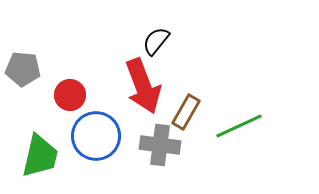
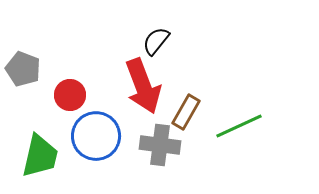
gray pentagon: rotated 16 degrees clockwise
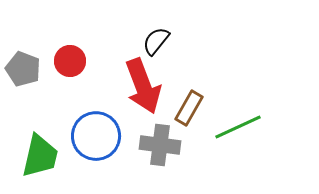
red circle: moved 34 px up
brown rectangle: moved 3 px right, 4 px up
green line: moved 1 px left, 1 px down
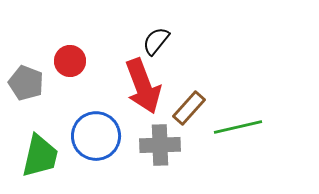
gray pentagon: moved 3 px right, 14 px down
brown rectangle: rotated 12 degrees clockwise
green line: rotated 12 degrees clockwise
gray cross: rotated 9 degrees counterclockwise
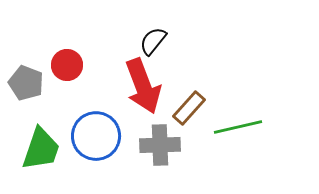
black semicircle: moved 3 px left
red circle: moved 3 px left, 4 px down
green trapezoid: moved 1 px right, 7 px up; rotated 6 degrees clockwise
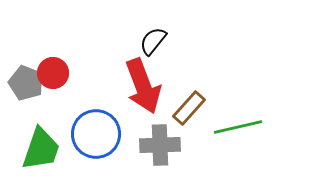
red circle: moved 14 px left, 8 px down
blue circle: moved 2 px up
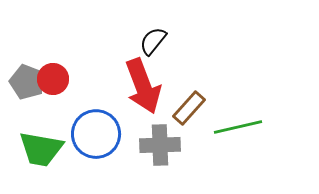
red circle: moved 6 px down
gray pentagon: moved 1 px right, 1 px up
green trapezoid: rotated 81 degrees clockwise
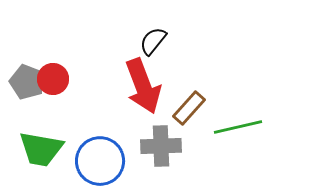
blue circle: moved 4 px right, 27 px down
gray cross: moved 1 px right, 1 px down
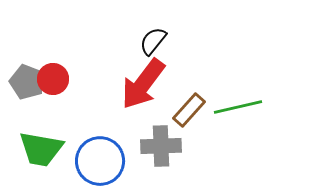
red arrow: moved 2 px up; rotated 58 degrees clockwise
brown rectangle: moved 2 px down
green line: moved 20 px up
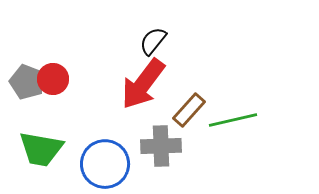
green line: moved 5 px left, 13 px down
blue circle: moved 5 px right, 3 px down
